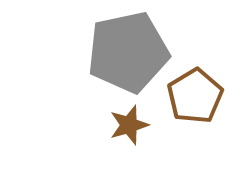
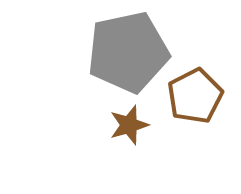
brown pentagon: rotated 4 degrees clockwise
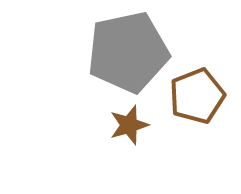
brown pentagon: moved 2 px right; rotated 6 degrees clockwise
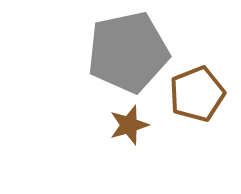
brown pentagon: moved 2 px up
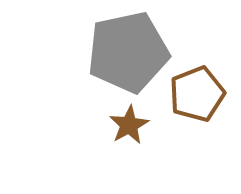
brown star: rotated 12 degrees counterclockwise
